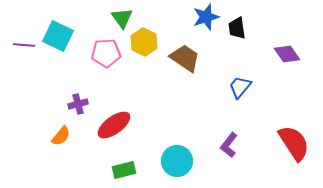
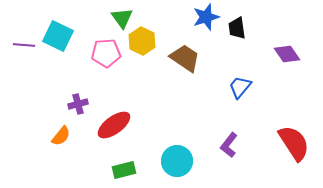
yellow hexagon: moved 2 px left, 1 px up
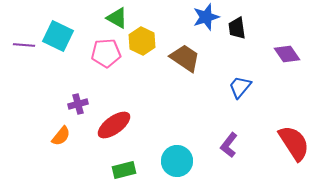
green triangle: moved 5 px left; rotated 25 degrees counterclockwise
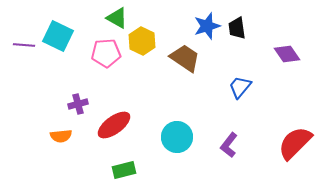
blue star: moved 1 px right, 9 px down
orange semicircle: rotated 45 degrees clockwise
red semicircle: moved 1 px right; rotated 102 degrees counterclockwise
cyan circle: moved 24 px up
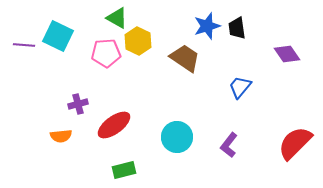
yellow hexagon: moved 4 px left
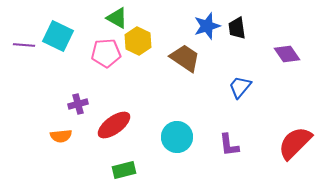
purple L-shape: rotated 45 degrees counterclockwise
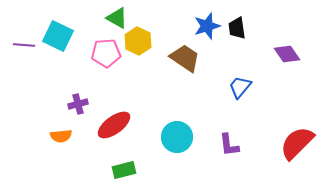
red semicircle: moved 2 px right
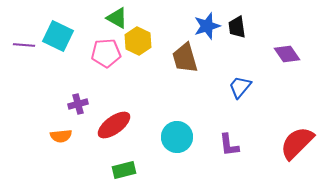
black trapezoid: moved 1 px up
brown trapezoid: rotated 140 degrees counterclockwise
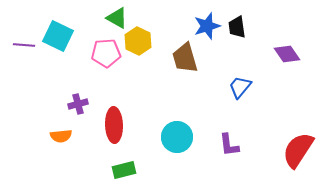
red ellipse: rotated 56 degrees counterclockwise
red semicircle: moved 1 px right, 7 px down; rotated 12 degrees counterclockwise
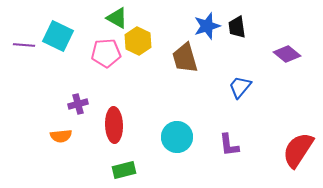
purple diamond: rotated 16 degrees counterclockwise
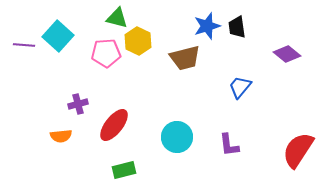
green triangle: rotated 15 degrees counterclockwise
cyan square: rotated 16 degrees clockwise
brown trapezoid: rotated 88 degrees counterclockwise
red ellipse: rotated 40 degrees clockwise
